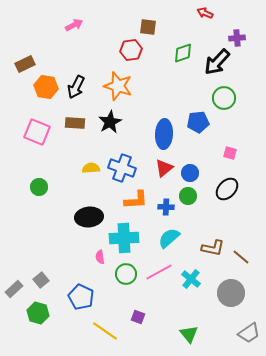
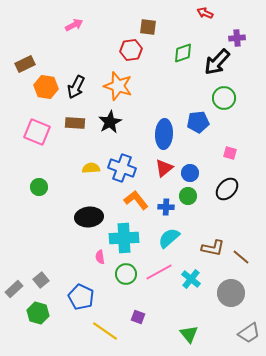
orange L-shape at (136, 200): rotated 125 degrees counterclockwise
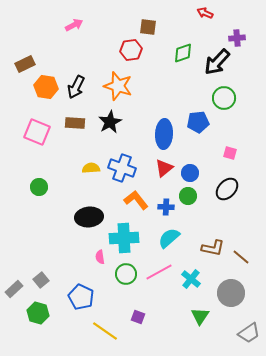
green triangle at (189, 334): moved 11 px right, 18 px up; rotated 12 degrees clockwise
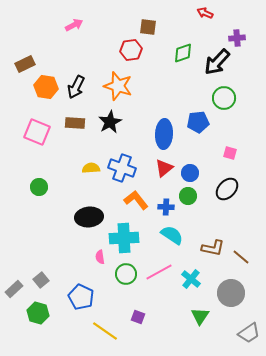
cyan semicircle at (169, 238): moved 3 px right, 3 px up; rotated 75 degrees clockwise
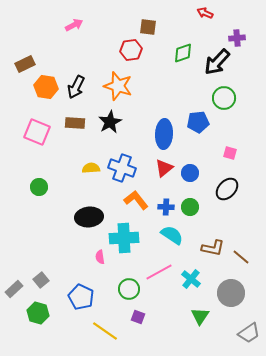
green circle at (188, 196): moved 2 px right, 11 px down
green circle at (126, 274): moved 3 px right, 15 px down
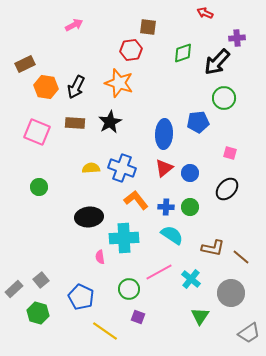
orange star at (118, 86): moved 1 px right, 3 px up
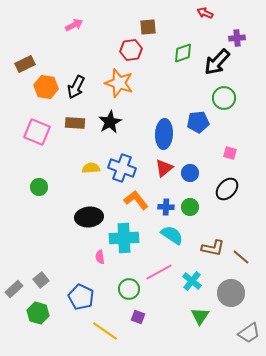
brown square at (148, 27): rotated 12 degrees counterclockwise
cyan cross at (191, 279): moved 1 px right, 2 px down
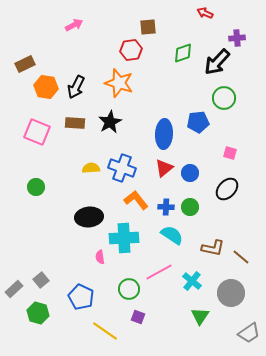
green circle at (39, 187): moved 3 px left
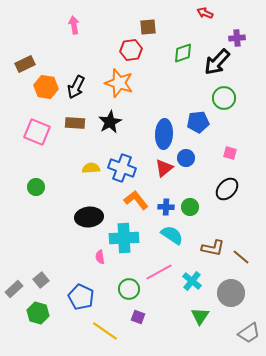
pink arrow at (74, 25): rotated 72 degrees counterclockwise
blue circle at (190, 173): moved 4 px left, 15 px up
